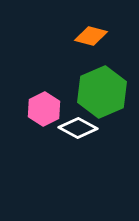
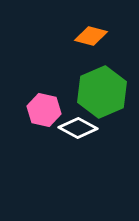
pink hexagon: moved 1 px down; rotated 20 degrees counterclockwise
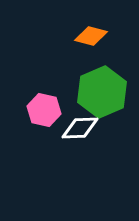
white diamond: moved 2 px right; rotated 30 degrees counterclockwise
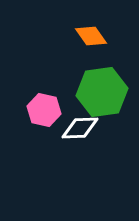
orange diamond: rotated 40 degrees clockwise
green hexagon: rotated 15 degrees clockwise
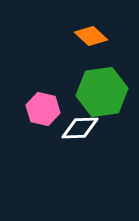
orange diamond: rotated 12 degrees counterclockwise
pink hexagon: moved 1 px left, 1 px up
